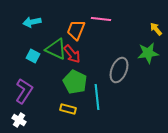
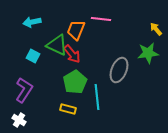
green triangle: moved 1 px right, 4 px up
green pentagon: rotated 15 degrees clockwise
purple L-shape: moved 1 px up
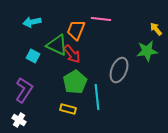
green star: moved 1 px left, 2 px up
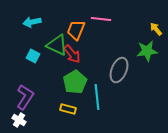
purple L-shape: moved 1 px right, 7 px down
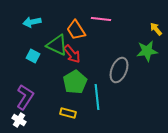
orange trapezoid: rotated 55 degrees counterclockwise
yellow rectangle: moved 4 px down
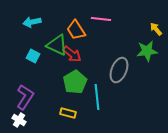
red arrow: rotated 12 degrees counterclockwise
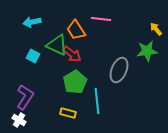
cyan line: moved 4 px down
